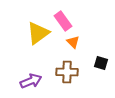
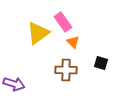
pink rectangle: moved 1 px down
brown cross: moved 1 px left, 2 px up
purple arrow: moved 17 px left, 3 px down; rotated 40 degrees clockwise
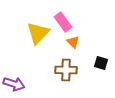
yellow triangle: rotated 10 degrees counterclockwise
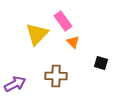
pink rectangle: moved 1 px up
yellow triangle: moved 1 px left, 1 px down
brown cross: moved 10 px left, 6 px down
purple arrow: moved 1 px right; rotated 45 degrees counterclockwise
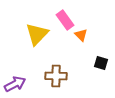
pink rectangle: moved 2 px right, 1 px up
orange triangle: moved 8 px right, 7 px up
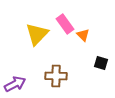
pink rectangle: moved 4 px down
orange triangle: moved 2 px right
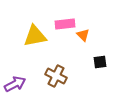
pink rectangle: rotated 60 degrees counterclockwise
yellow triangle: moved 2 px left, 2 px down; rotated 35 degrees clockwise
black square: moved 1 px left, 1 px up; rotated 24 degrees counterclockwise
brown cross: rotated 25 degrees clockwise
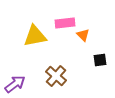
pink rectangle: moved 1 px up
black square: moved 2 px up
brown cross: rotated 15 degrees clockwise
purple arrow: rotated 10 degrees counterclockwise
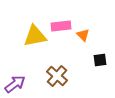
pink rectangle: moved 4 px left, 3 px down
brown cross: moved 1 px right
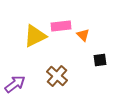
yellow triangle: rotated 15 degrees counterclockwise
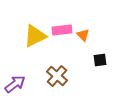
pink rectangle: moved 1 px right, 4 px down
